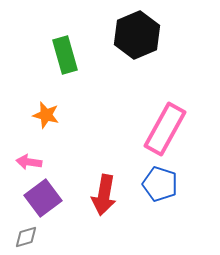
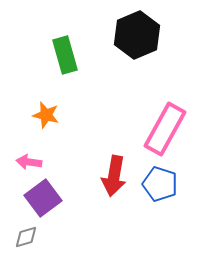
red arrow: moved 10 px right, 19 px up
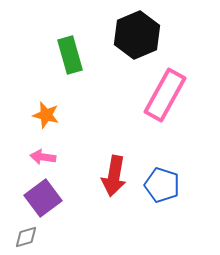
green rectangle: moved 5 px right
pink rectangle: moved 34 px up
pink arrow: moved 14 px right, 5 px up
blue pentagon: moved 2 px right, 1 px down
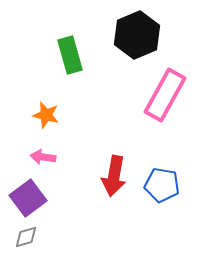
blue pentagon: rotated 8 degrees counterclockwise
purple square: moved 15 px left
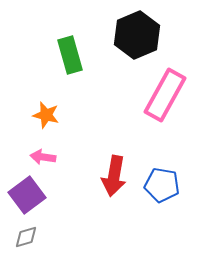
purple square: moved 1 px left, 3 px up
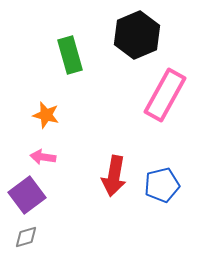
blue pentagon: rotated 24 degrees counterclockwise
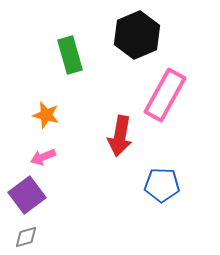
pink arrow: rotated 30 degrees counterclockwise
red arrow: moved 6 px right, 40 px up
blue pentagon: rotated 16 degrees clockwise
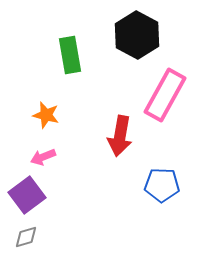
black hexagon: rotated 9 degrees counterclockwise
green rectangle: rotated 6 degrees clockwise
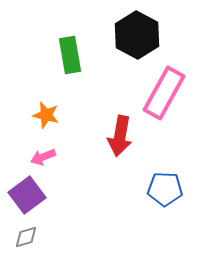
pink rectangle: moved 1 px left, 2 px up
blue pentagon: moved 3 px right, 4 px down
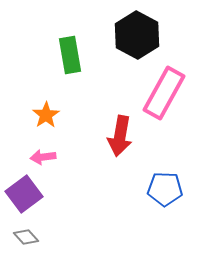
orange star: rotated 24 degrees clockwise
pink arrow: rotated 15 degrees clockwise
purple square: moved 3 px left, 1 px up
gray diamond: rotated 65 degrees clockwise
